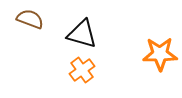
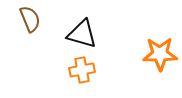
brown semicircle: rotated 48 degrees clockwise
orange cross: rotated 25 degrees clockwise
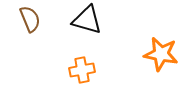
black triangle: moved 5 px right, 14 px up
orange star: moved 1 px right; rotated 12 degrees clockwise
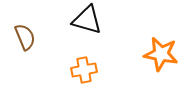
brown semicircle: moved 5 px left, 18 px down
orange cross: moved 2 px right
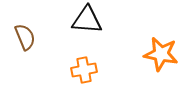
black triangle: rotated 12 degrees counterclockwise
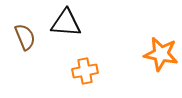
black triangle: moved 21 px left, 3 px down
orange cross: moved 1 px right, 1 px down
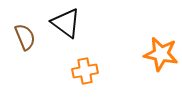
black triangle: rotated 32 degrees clockwise
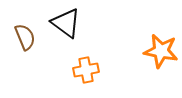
orange star: moved 3 px up
orange cross: moved 1 px right, 1 px up
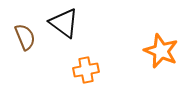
black triangle: moved 2 px left
orange star: rotated 12 degrees clockwise
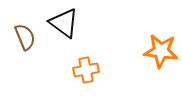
orange star: rotated 16 degrees counterclockwise
